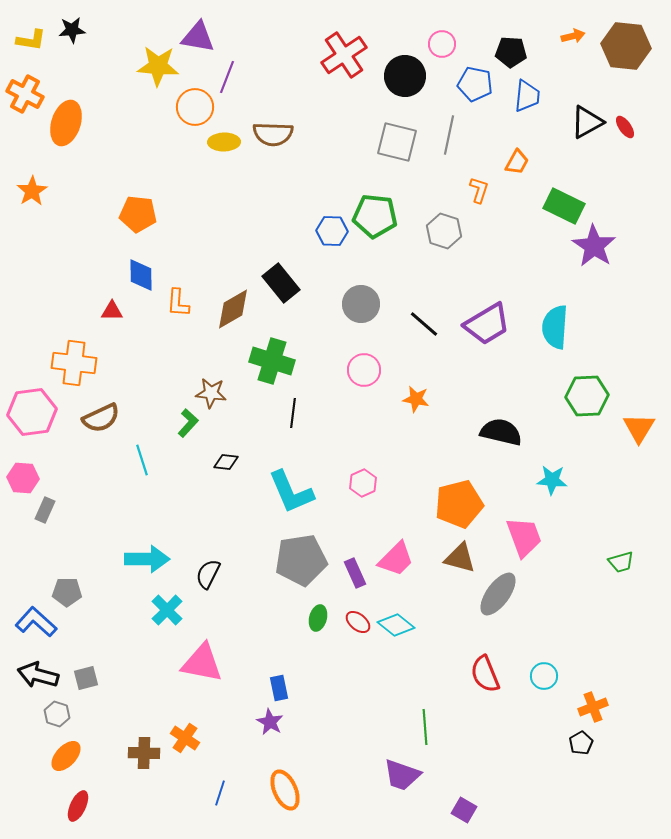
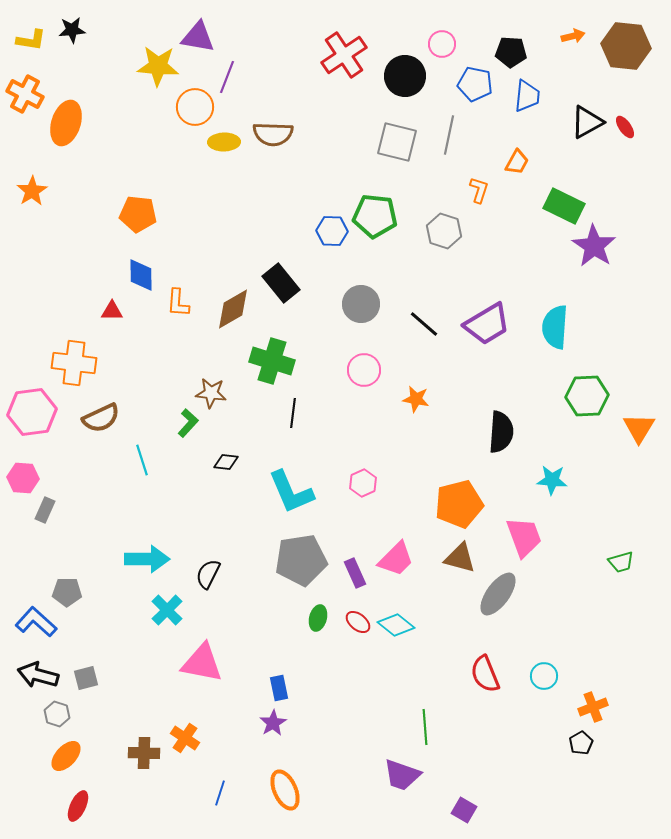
black semicircle at (501, 432): rotated 81 degrees clockwise
purple star at (270, 722): moved 3 px right, 1 px down; rotated 12 degrees clockwise
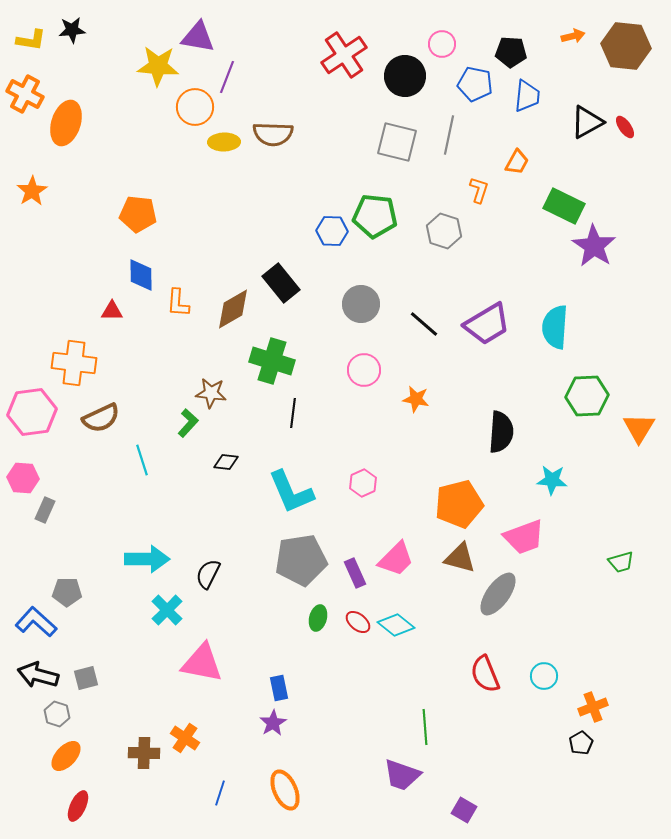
pink trapezoid at (524, 537): rotated 90 degrees clockwise
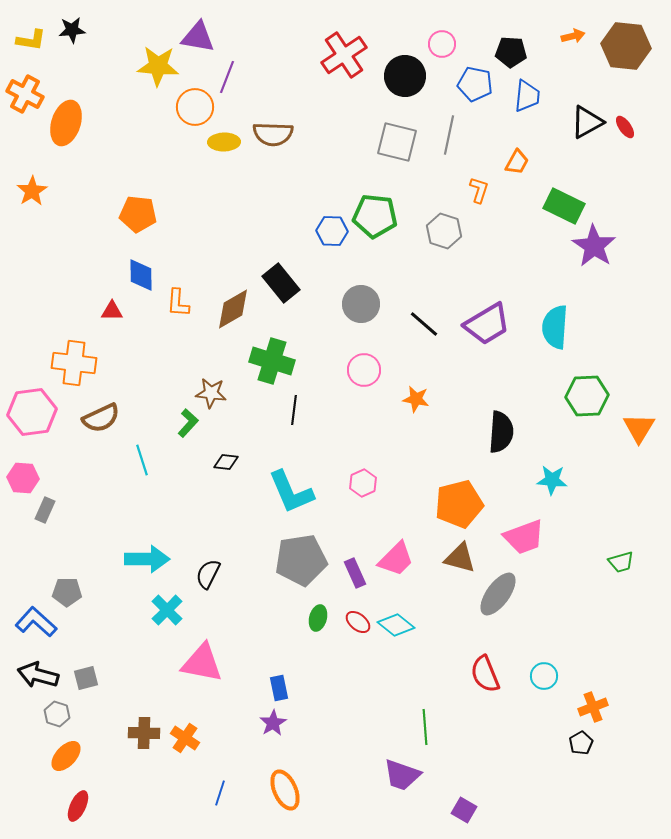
black line at (293, 413): moved 1 px right, 3 px up
brown cross at (144, 753): moved 20 px up
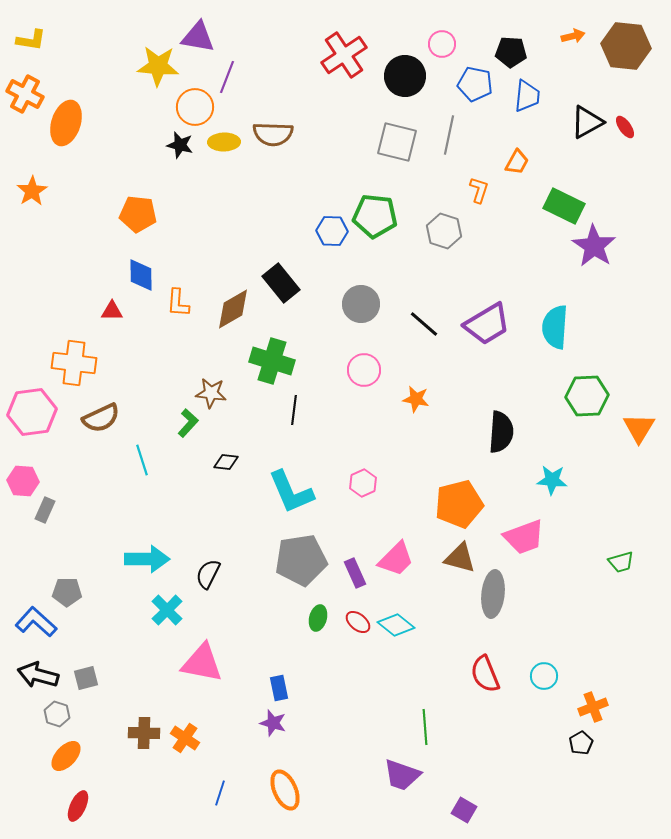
black star at (72, 30): moved 108 px right, 115 px down; rotated 20 degrees clockwise
pink hexagon at (23, 478): moved 3 px down
gray ellipse at (498, 594): moved 5 px left; rotated 30 degrees counterclockwise
purple star at (273, 723): rotated 24 degrees counterclockwise
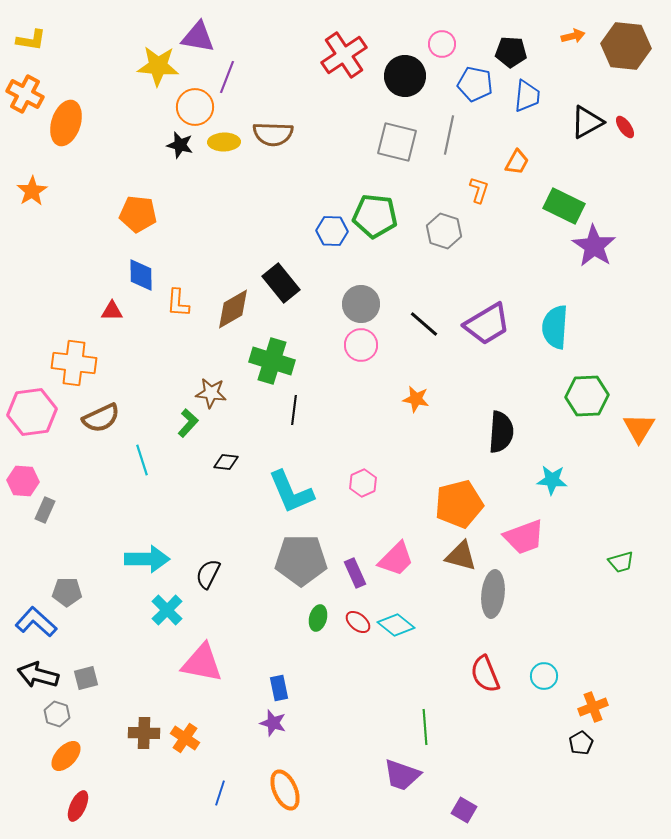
pink circle at (364, 370): moved 3 px left, 25 px up
brown triangle at (460, 558): moved 1 px right, 2 px up
gray pentagon at (301, 560): rotated 9 degrees clockwise
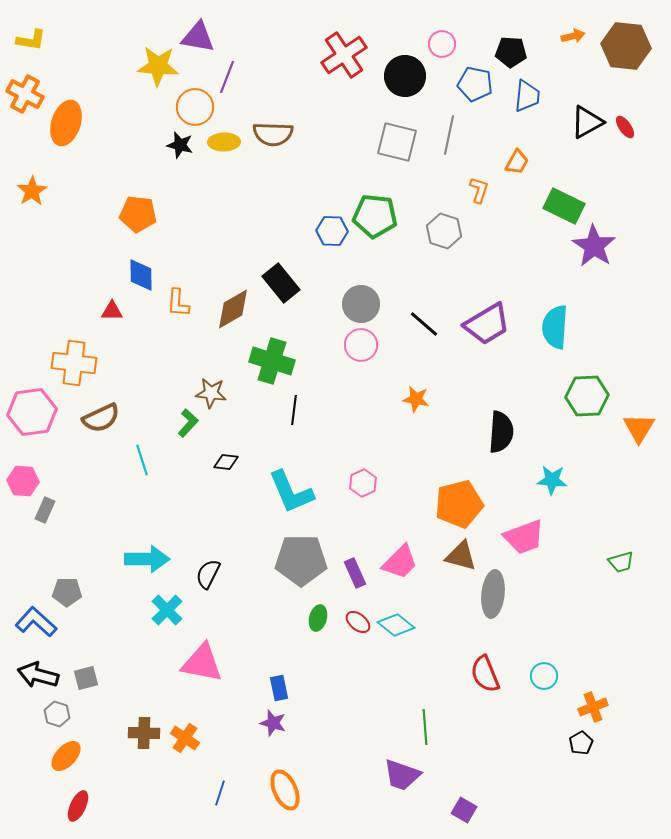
pink trapezoid at (396, 559): moved 4 px right, 3 px down
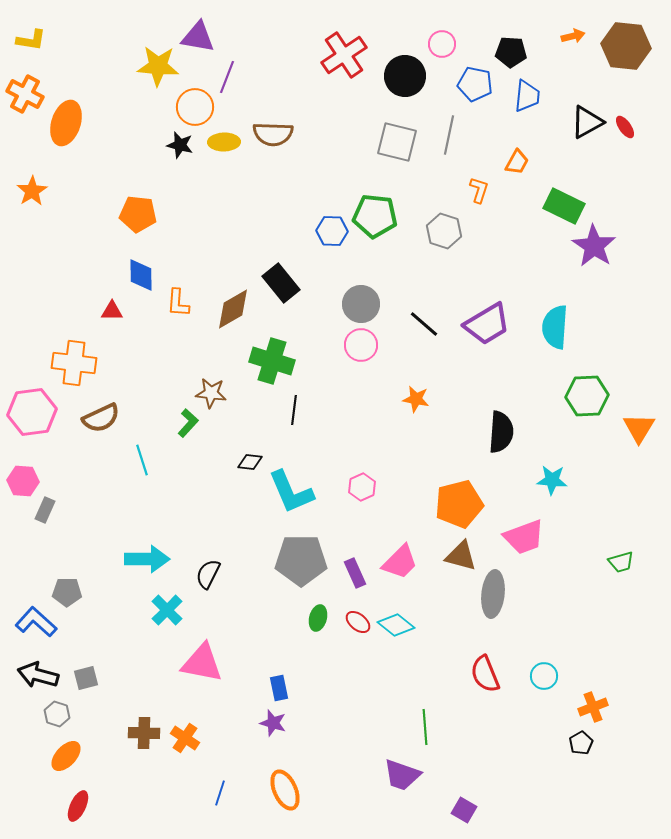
black diamond at (226, 462): moved 24 px right
pink hexagon at (363, 483): moved 1 px left, 4 px down
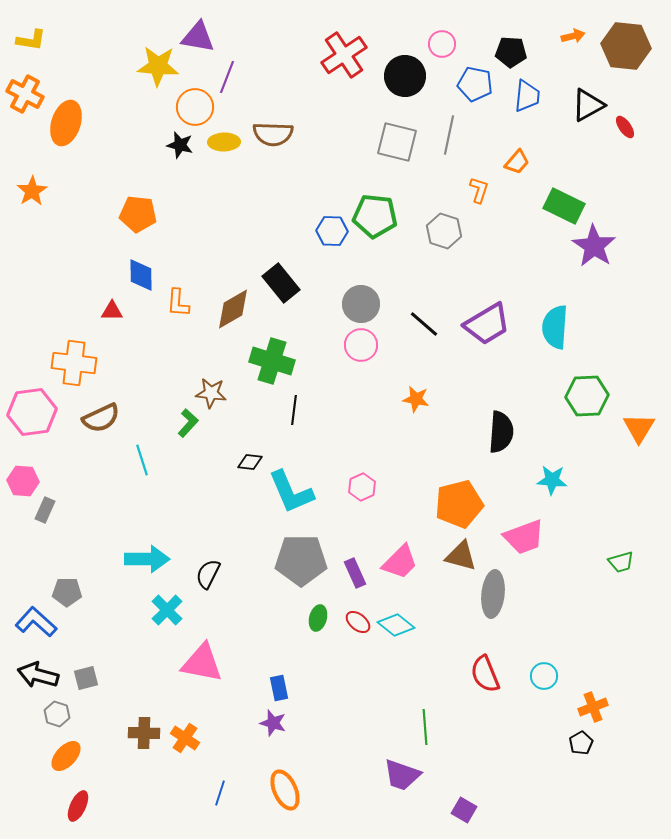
black triangle at (587, 122): moved 1 px right, 17 px up
orange trapezoid at (517, 162): rotated 12 degrees clockwise
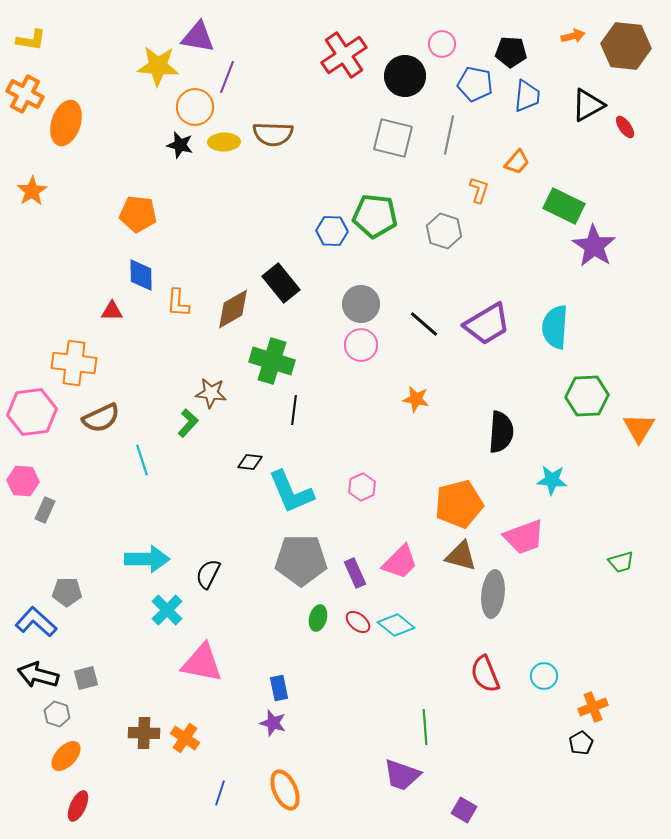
gray square at (397, 142): moved 4 px left, 4 px up
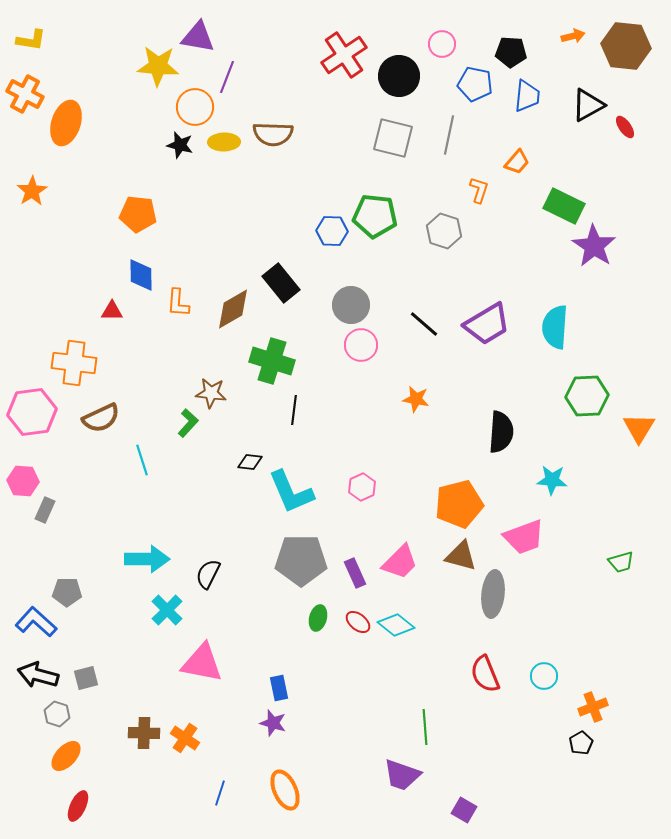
black circle at (405, 76): moved 6 px left
gray circle at (361, 304): moved 10 px left, 1 px down
